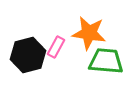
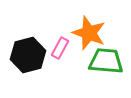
orange star: rotated 12 degrees clockwise
pink rectangle: moved 4 px right, 1 px down
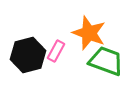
pink rectangle: moved 4 px left, 3 px down
green trapezoid: rotated 15 degrees clockwise
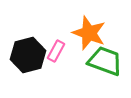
green trapezoid: moved 1 px left
